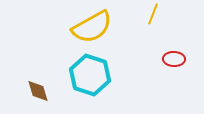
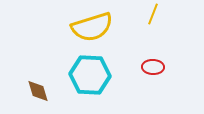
yellow semicircle: rotated 12 degrees clockwise
red ellipse: moved 21 px left, 8 px down
cyan hexagon: rotated 15 degrees counterclockwise
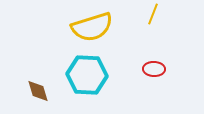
red ellipse: moved 1 px right, 2 px down
cyan hexagon: moved 3 px left
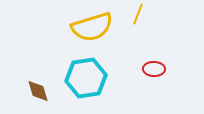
yellow line: moved 15 px left
cyan hexagon: moved 1 px left, 3 px down; rotated 12 degrees counterclockwise
